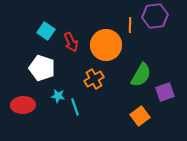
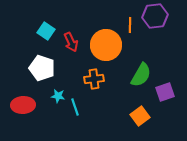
orange cross: rotated 24 degrees clockwise
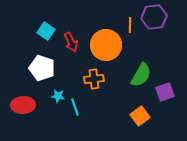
purple hexagon: moved 1 px left, 1 px down
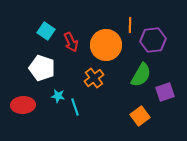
purple hexagon: moved 1 px left, 23 px down
orange cross: moved 1 px up; rotated 30 degrees counterclockwise
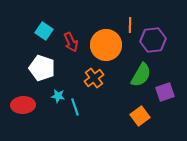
cyan square: moved 2 px left
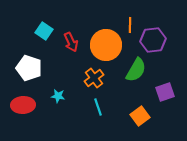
white pentagon: moved 13 px left
green semicircle: moved 5 px left, 5 px up
cyan line: moved 23 px right
